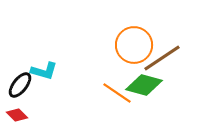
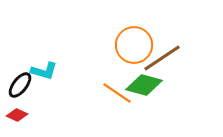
red diamond: rotated 20 degrees counterclockwise
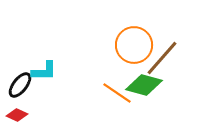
brown line: rotated 15 degrees counterclockwise
cyan L-shape: rotated 16 degrees counterclockwise
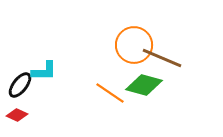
brown line: rotated 72 degrees clockwise
orange line: moved 7 px left
